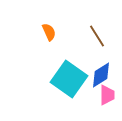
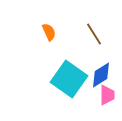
brown line: moved 3 px left, 2 px up
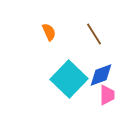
blue diamond: rotated 12 degrees clockwise
cyan square: rotated 9 degrees clockwise
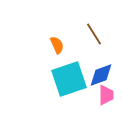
orange semicircle: moved 8 px right, 13 px down
cyan square: rotated 27 degrees clockwise
pink trapezoid: moved 1 px left
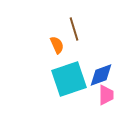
brown line: moved 20 px left, 5 px up; rotated 15 degrees clockwise
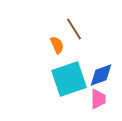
brown line: rotated 15 degrees counterclockwise
pink trapezoid: moved 8 px left, 4 px down
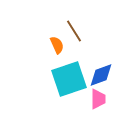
brown line: moved 2 px down
